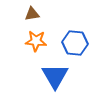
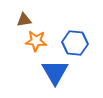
brown triangle: moved 8 px left, 6 px down
blue triangle: moved 4 px up
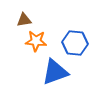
blue triangle: rotated 40 degrees clockwise
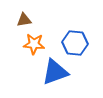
orange star: moved 2 px left, 3 px down
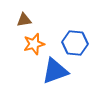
orange star: rotated 20 degrees counterclockwise
blue triangle: moved 1 px up
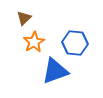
brown triangle: moved 2 px up; rotated 35 degrees counterclockwise
orange star: moved 2 px up; rotated 15 degrees counterclockwise
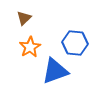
orange star: moved 4 px left, 5 px down
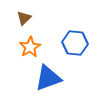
blue triangle: moved 7 px left, 7 px down
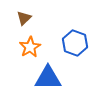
blue hexagon: rotated 15 degrees clockwise
blue triangle: rotated 20 degrees clockwise
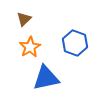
brown triangle: moved 1 px down
blue triangle: moved 2 px left; rotated 12 degrees counterclockwise
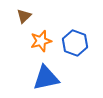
brown triangle: moved 3 px up
orange star: moved 11 px right, 6 px up; rotated 15 degrees clockwise
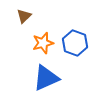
orange star: moved 2 px right, 2 px down
blue triangle: rotated 12 degrees counterclockwise
